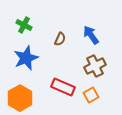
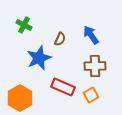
blue star: moved 13 px right
brown cross: rotated 25 degrees clockwise
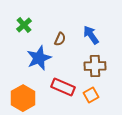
green cross: rotated 21 degrees clockwise
orange hexagon: moved 3 px right
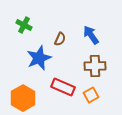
green cross: rotated 21 degrees counterclockwise
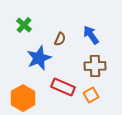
green cross: rotated 14 degrees clockwise
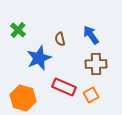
green cross: moved 6 px left, 5 px down
brown semicircle: rotated 144 degrees clockwise
brown cross: moved 1 px right, 2 px up
red rectangle: moved 1 px right
orange hexagon: rotated 15 degrees counterclockwise
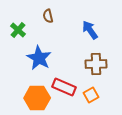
blue arrow: moved 1 px left, 5 px up
brown semicircle: moved 12 px left, 23 px up
blue star: rotated 20 degrees counterclockwise
orange hexagon: moved 14 px right; rotated 15 degrees counterclockwise
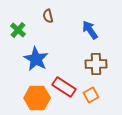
blue star: moved 3 px left, 1 px down
red rectangle: rotated 10 degrees clockwise
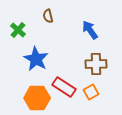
orange square: moved 3 px up
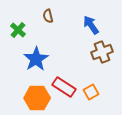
blue arrow: moved 1 px right, 5 px up
blue star: rotated 10 degrees clockwise
brown cross: moved 6 px right, 12 px up; rotated 20 degrees counterclockwise
